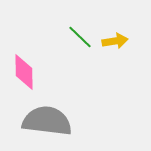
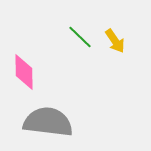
yellow arrow: rotated 65 degrees clockwise
gray semicircle: moved 1 px right, 1 px down
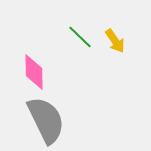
pink diamond: moved 10 px right
gray semicircle: moved 2 px left, 2 px up; rotated 57 degrees clockwise
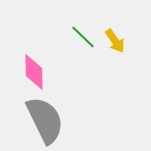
green line: moved 3 px right
gray semicircle: moved 1 px left
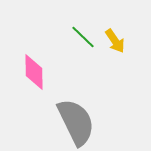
gray semicircle: moved 31 px right, 2 px down
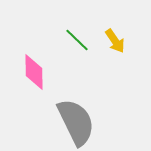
green line: moved 6 px left, 3 px down
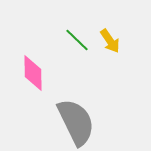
yellow arrow: moved 5 px left
pink diamond: moved 1 px left, 1 px down
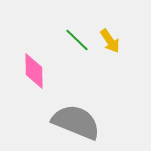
pink diamond: moved 1 px right, 2 px up
gray semicircle: rotated 42 degrees counterclockwise
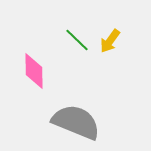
yellow arrow: rotated 70 degrees clockwise
